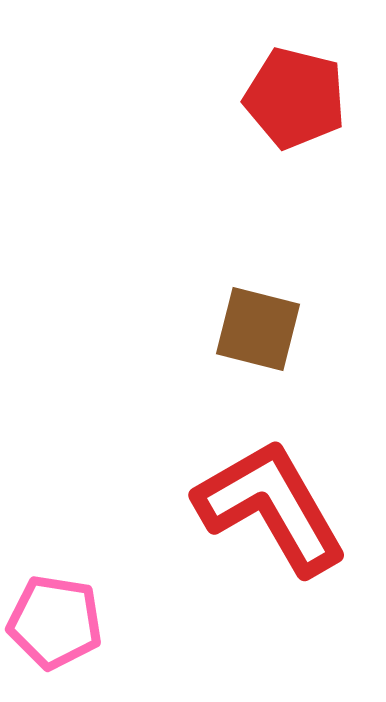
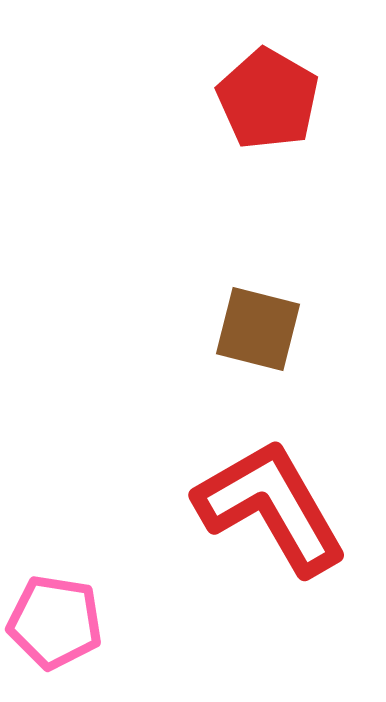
red pentagon: moved 27 px left, 1 px down; rotated 16 degrees clockwise
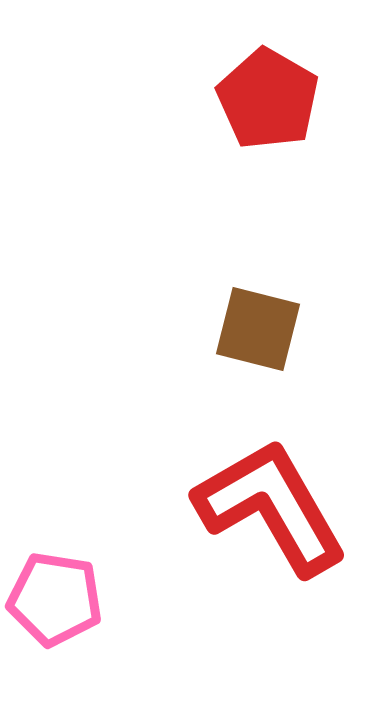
pink pentagon: moved 23 px up
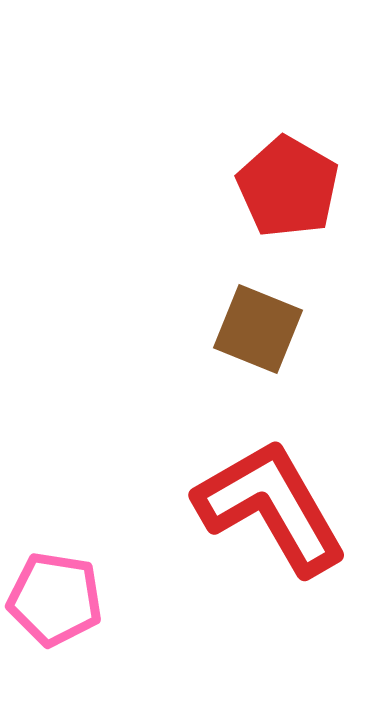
red pentagon: moved 20 px right, 88 px down
brown square: rotated 8 degrees clockwise
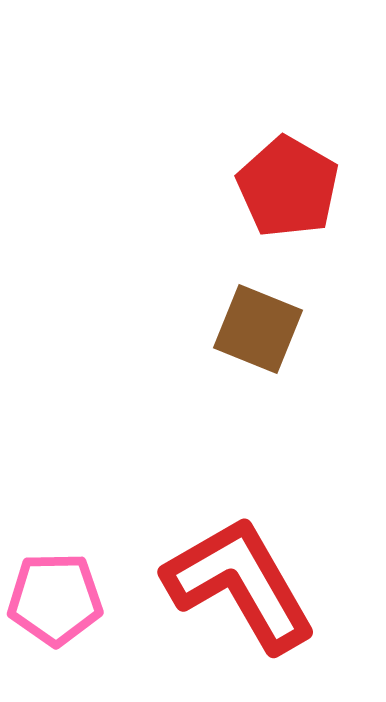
red L-shape: moved 31 px left, 77 px down
pink pentagon: rotated 10 degrees counterclockwise
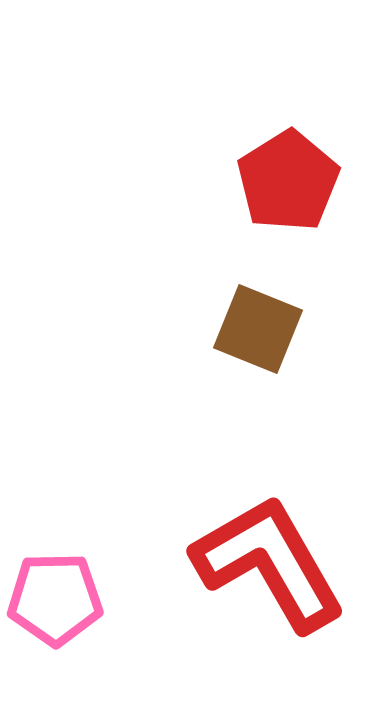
red pentagon: moved 6 px up; rotated 10 degrees clockwise
red L-shape: moved 29 px right, 21 px up
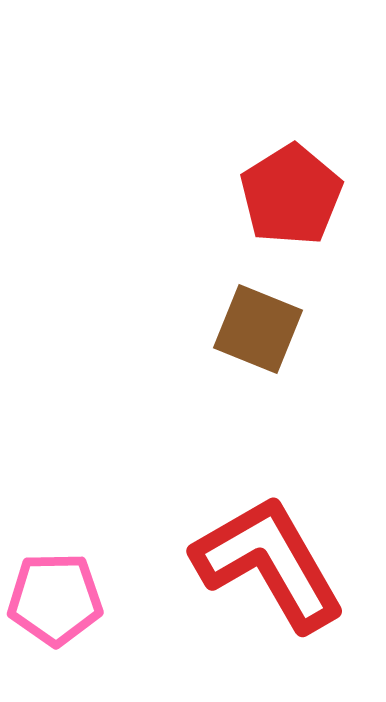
red pentagon: moved 3 px right, 14 px down
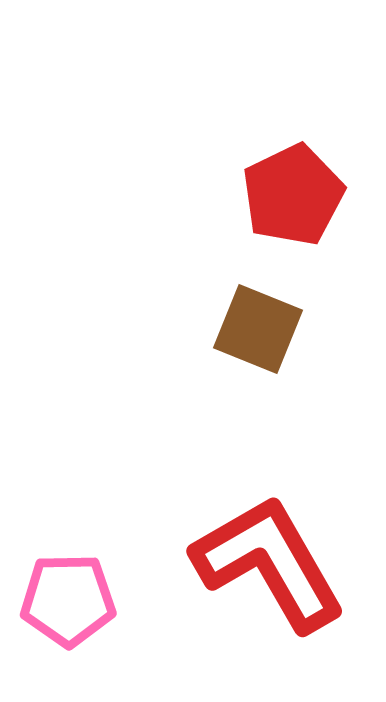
red pentagon: moved 2 px right; rotated 6 degrees clockwise
pink pentagon: moved 13 px right, 1 px down
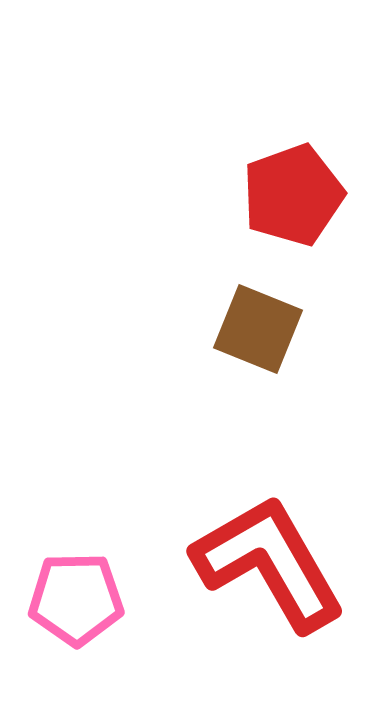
red pentagon: rotated 6 degrees clockwise
pink pentagon: moved 8 px right, 1 px up
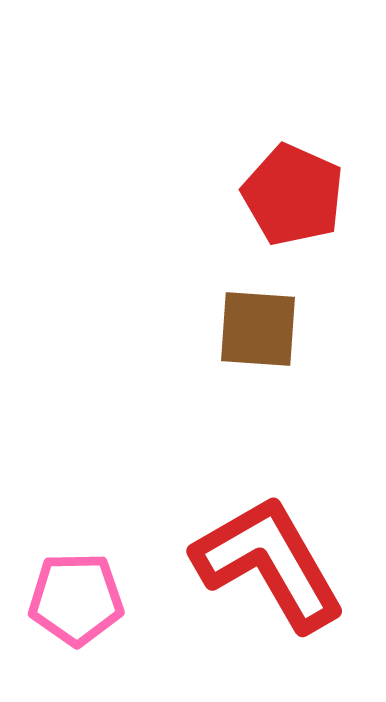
red pentagon: rotated 28 degrees counterclockwise
brown square: rotated 18 degrees counterclockwise
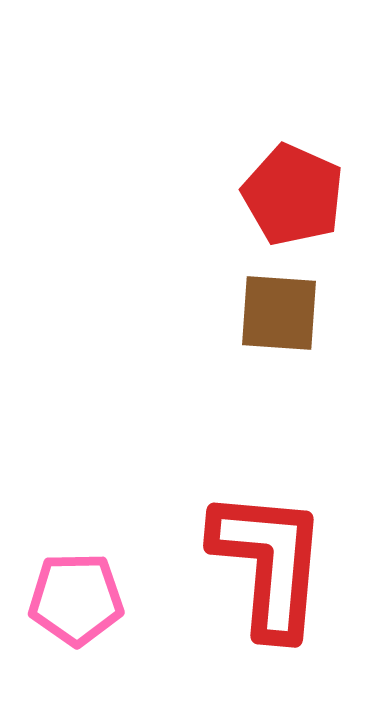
brown square: moved 21 px right, 16 px up
red L-shape: rotated 35 degrees clockwise
